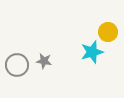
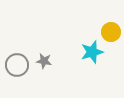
yellow circle: moved 3 px right
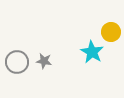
cyan star: rotated 25 degrees counterclockwise
gray circle: moved 3 px up
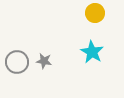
yellow circle: moved 16 px left, 19 px up
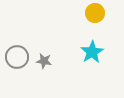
cyan star: rotated 10 degrees clockwise
gray circle: moved 5 px up
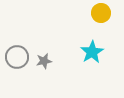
yellow circle: moved 6 px right
gray star: rotated 21 degrees counterclockwise
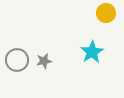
yellow circle: moved 5 px right
gray circle: moved 3 px down
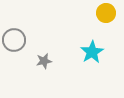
gray circle: moved 3 px left, 20 px up
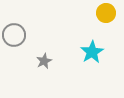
gray circle: moved 5 px up
gray star: rotated 14 degrees counterclockwise
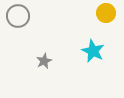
gray circle: moved 4 px right, 19 px up
cyan star: moved 1 px right, 1 px up; rotated 15 degrees counterclockwise
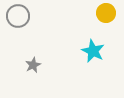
gray star: moved 11 px left, 4 px down
